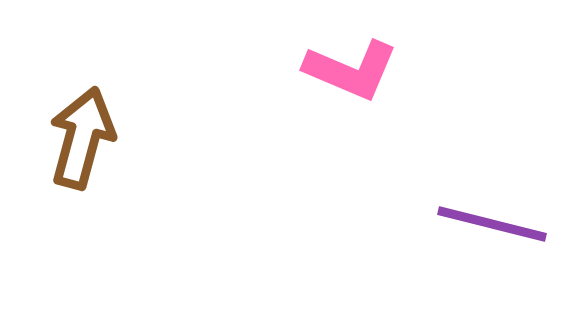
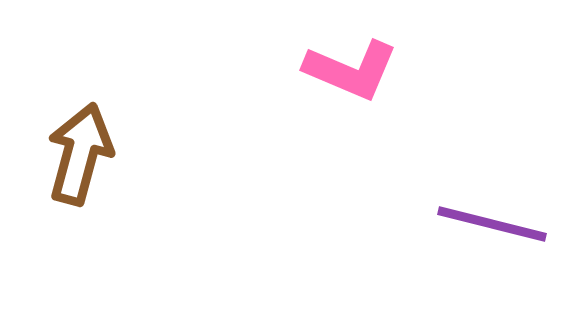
brown arrow: moved 2 px left, 16 px down
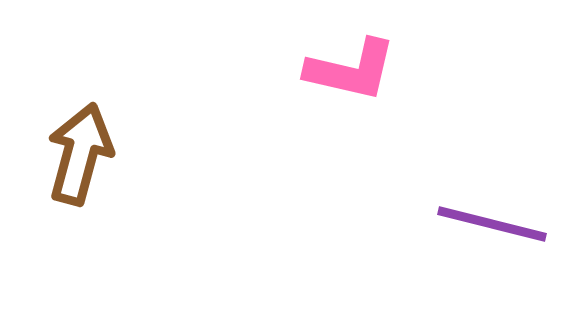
pink L-shape: rotated 10 degrees counterclockwise
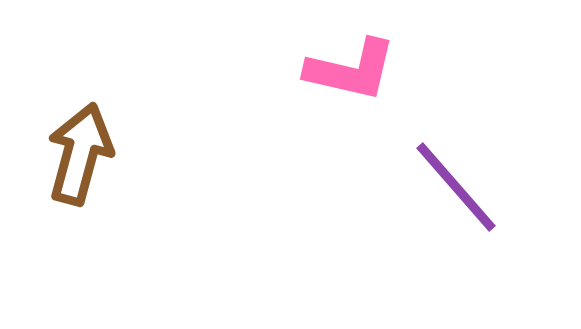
purple line: moved 36 px left, 37 px up; rotated 35 degrees clockwise
